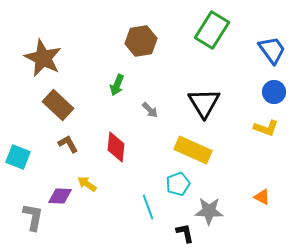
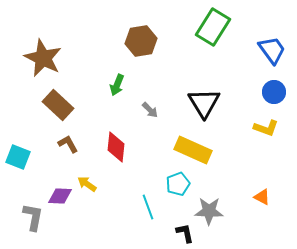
green rectangle: moved 1 px right, 3 px up
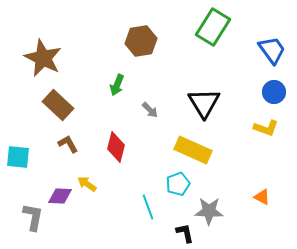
red diamond: rotated 8 degrees clockwise
cyan square: rotated 15 degrees counterclockwise
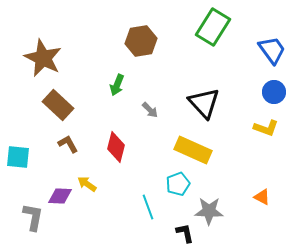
black triangle: rotated 12 degrees counterclockwise
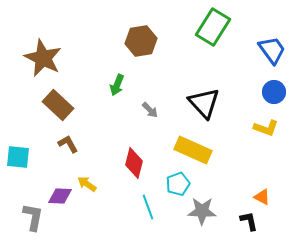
red diamond: moved 18 px right, 16 px down
gray star: moved 7 px left
black L-shape: moved 64 px right, 12 px up
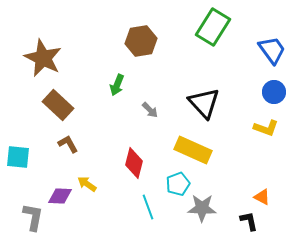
gray star: moved 3 px up
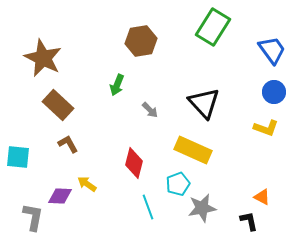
gray star: rotated 12 degrees counterclockwise
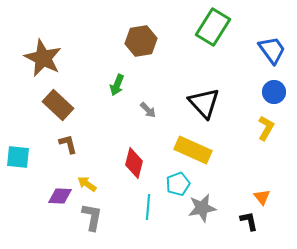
gray arrow: moved 2 px left
yellow L-shape: rotated 80 degrees counterclockwise
brown L-shape: rotated 15 degrees clockwise
orange triangle: rotated 24 degrees clockwise
cyan line: rotated 25 degrees clockwise
gray L-shape: moved 59 px right
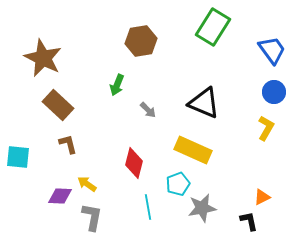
black triangle: rotated 24 degrees counterclockwise
orange triangle: rotated 42 degrees clockwise
cyan line: rotated 15 degrees counterclockwise
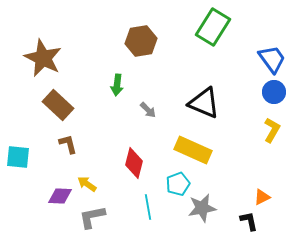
blue trapezoid: moved 9 px down
green arrow: rotated 15 degrees counterclockwise
yellow L-shape: moved 6 px right, 2 px down
gray L-shape: rotated 112 degrees counterclockwise
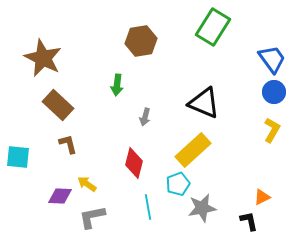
gray arrow: moved 3 px left, 7 px down; rotated 60 degrees clockwise
yellow rectangle: rotated 66 degrees counterclockwise
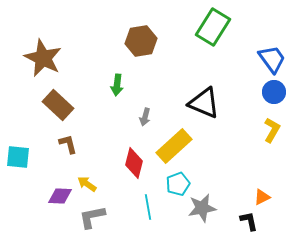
yellow rectangle: moved 19 px left, 4 px up
